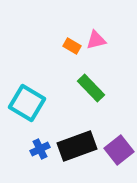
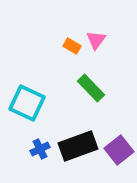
pink triangle: rotated 40 degrees counterclockwise
cyan square: rotated 6 degrees counterclockwise
black rectangle: moved 1 px right
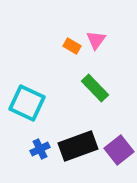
green rectangle: moved 4 px right
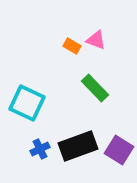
pink triangle: rotated 45 degrees counterclockwise
purple square: rotated 20 degrees counterclockwise
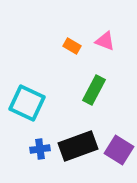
pink triangle: moved 9 px right, 1 px down
green rectangle: moved 1 px left, 2 px down; rotated 72 degrees clockwise
blue cross: rotated 18 degrees clockwise
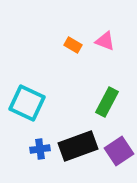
orange rectangle: moved 1 px right, 1 px up
green rectangle: moved 13 px right, 12 px down
purple square: moved 1 px down; rotated 24 degrees clockwise
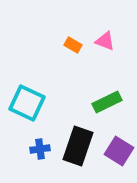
green rectangle: rotated 36 degrees clockwise
black rectangle: rotated 51 degrees counterclockwise
purple square: rotated 24 degrees counterclockwise
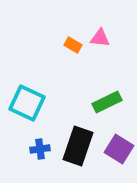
pink triangle: moved 5 px left, 3 px up; rotated 15 degrees counterclockwise
purple square: moved 2 px up
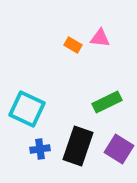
cyan square: moved 6 px down
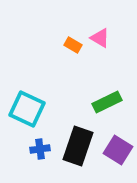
pink triangle: rotated 25 degrees clockwise
purple square: moved 1 px left, 1 px down
